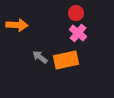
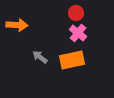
orange rectangle: moved 6 px right
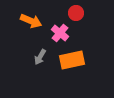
orange arrow: moved 14 px right, 4 px up; rotated 20 degrees clockwise
pink cross: moved 18 px left
gray arrow: rotated 98 degrees counterclockwise
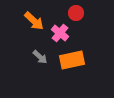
orange arrow: moved 3 px right; rotated 20 degrees clockwise
gray arrow: rotated 77 degrees counterclockwise
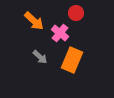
orange rectangle: rotated 55 degrees counterclockwise
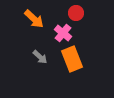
orange arrow: moved 2 px up
pink cross: moved 3 px right
orange rectangle: moved 1 px up; rotated 45 degrees counterclockwise
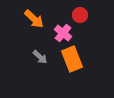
red circle: moved 4 px right, 2 px down
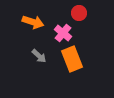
red circle: moved 1 px left, 2 px up
orange arrow: moved 1 px left, 3 px down; rotated 25 degrees counterclockwise
gray arrow: moved 1 px left, 1 px up
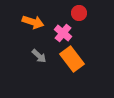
orange rectangle: rotated 15 degrees counterclockwise
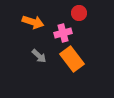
pink cross: rotated 36 degrees clockwise
